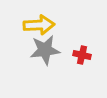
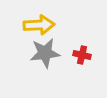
gray star: moved 3 px down
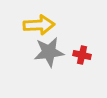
gray star: moved 4 px right, 1 px up
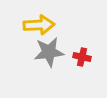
red cross: moved 2 px down
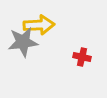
gray star: moved 26 px left, 10 px up
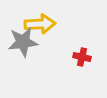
yellow arrow: moved 1 px right, 1 px up
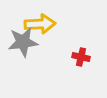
red cross: moved 1 px left
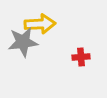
red cross: rotated 18 degrees counterclockwise
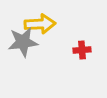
red cross: moved 1 px right, 7 px up
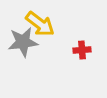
yellow arrow: rotated 40 degrees clockwise
